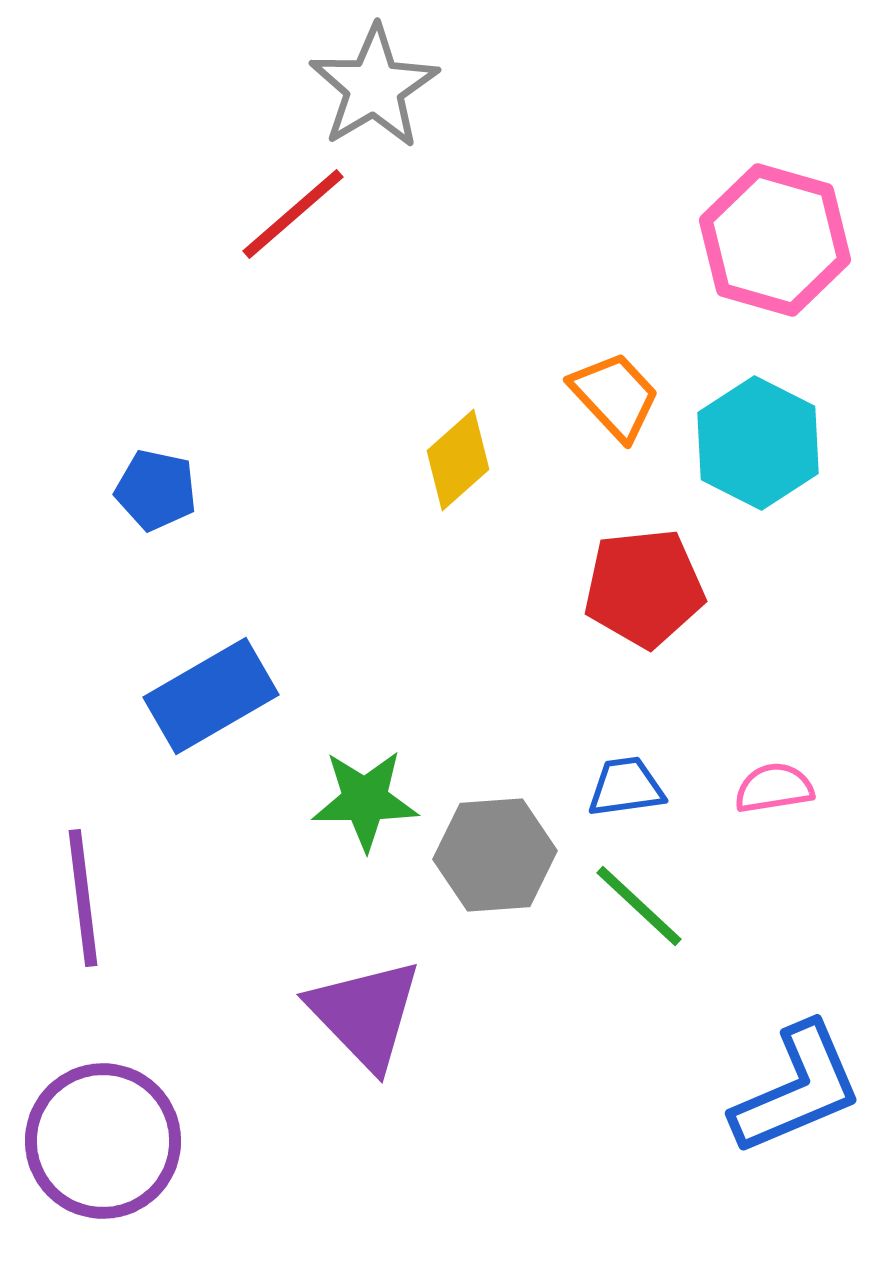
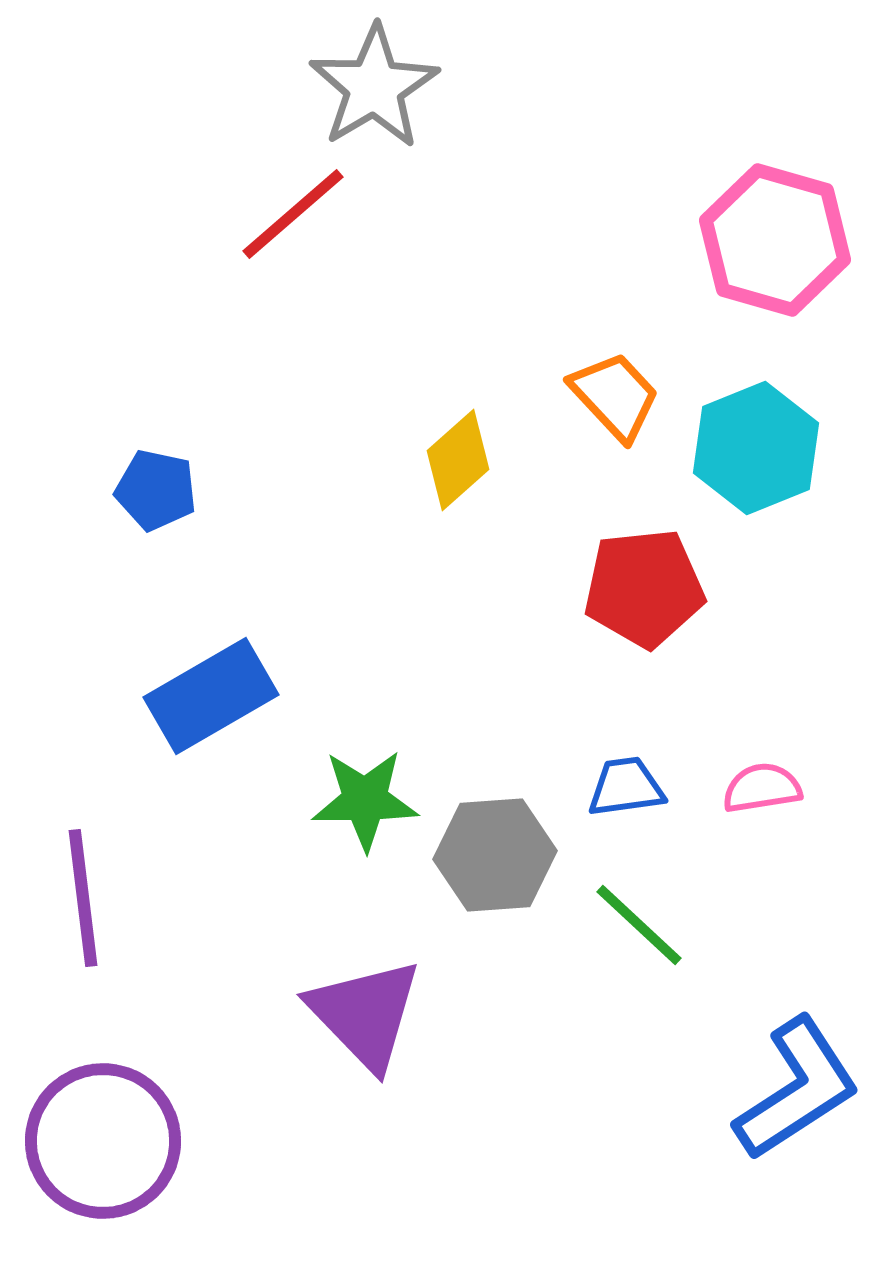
cyan hexagon: moved 2 px left, 5 px down; rotated 11 degrees clockwise
pink semicircle: moved 12 px left
green line: moved 19 px down
blue L-shape: rotated 10 degrees counterclockwise
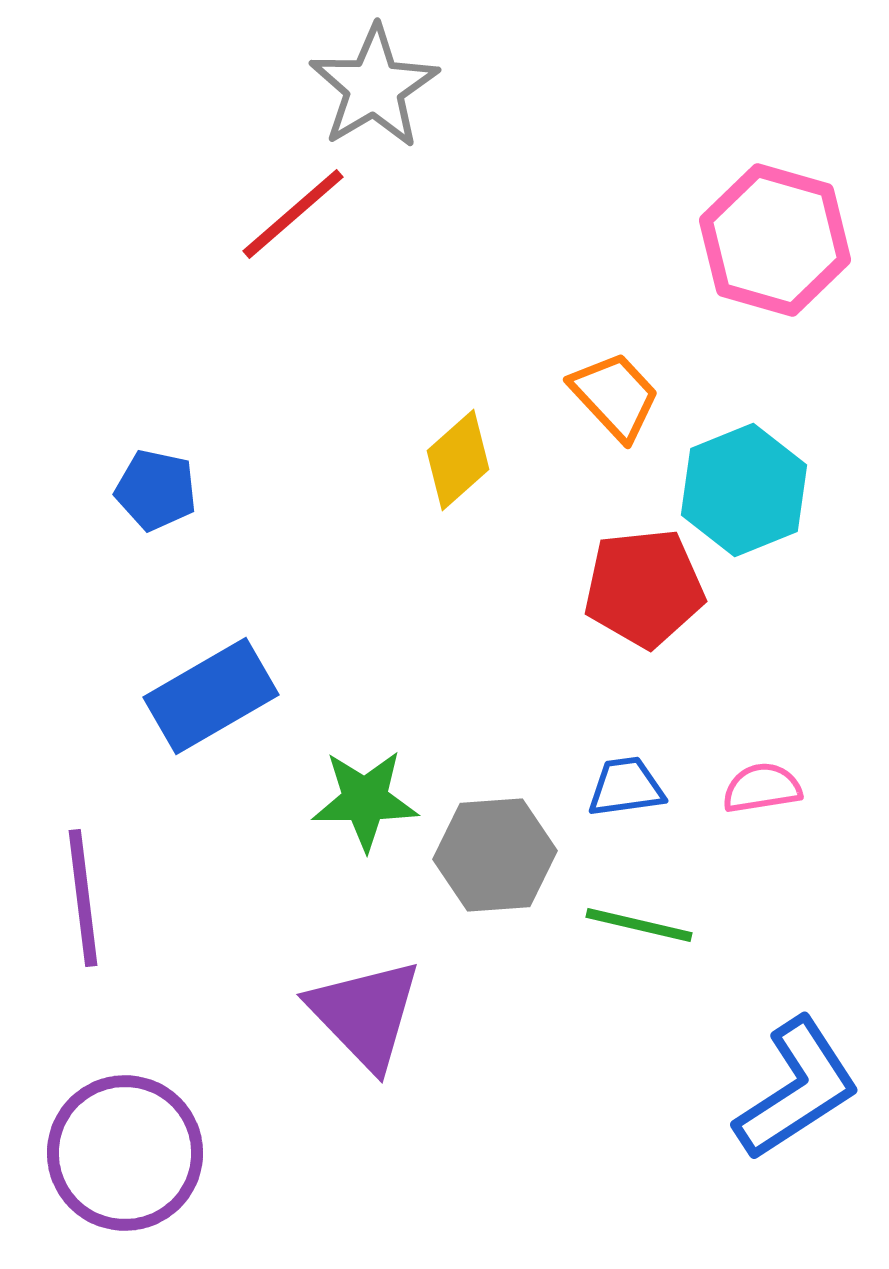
cyan hexagon: moved 12 px left, 42 px down
green line: rotated 30 degrees counterclockwise
purple circle: moved 22 px right, 12 px down
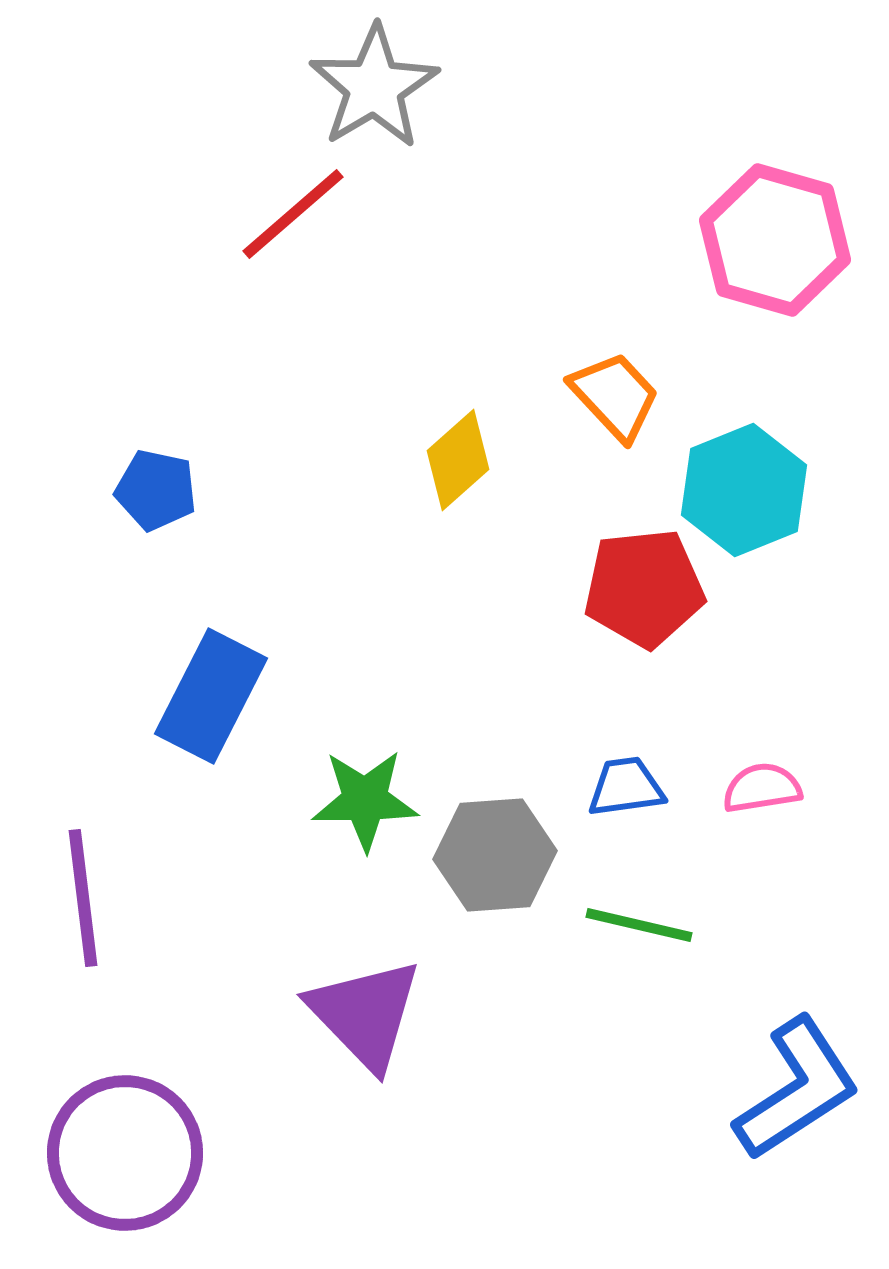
blue rectangle: rotated 33 degrees counterclockwise
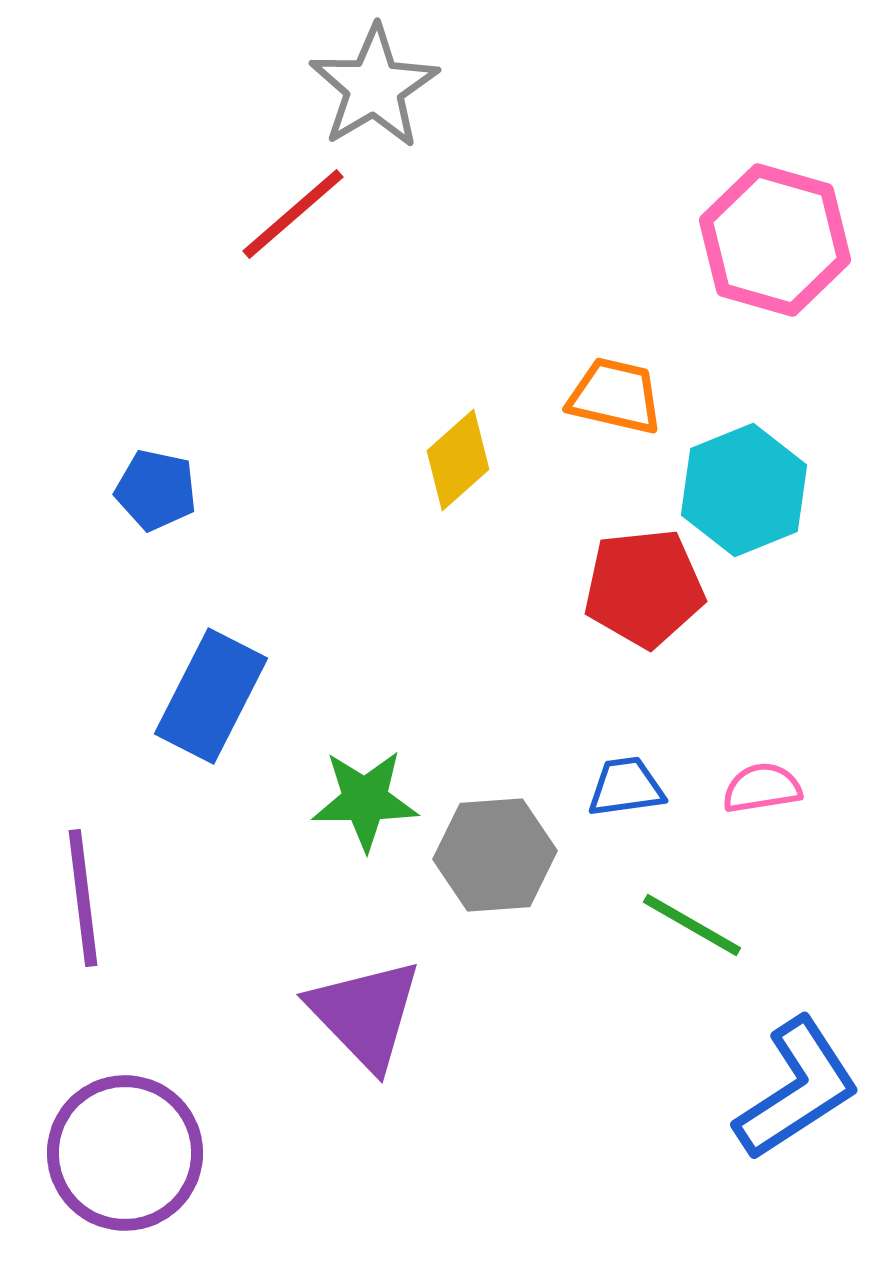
orange trapezoid: rotated 34 degrees counterclockwise
green line: moved 53 px right; rotated 17 degrees clockwise
